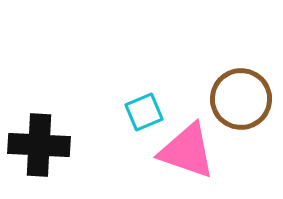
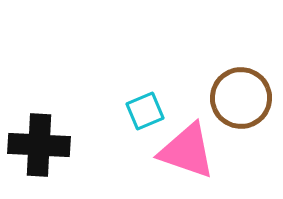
brown circle: moved 1 px up
cyan square: moved 1 px right, 1 px up
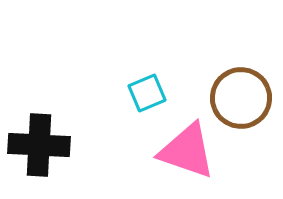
cyan square: moved 2 px right, 18 px up
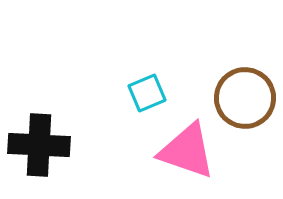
brown circle: moved 4 px right
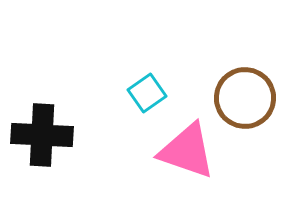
cyan square: rotated 12 degrees counterclockwise
black cross: moved 3 px right, 10 px up
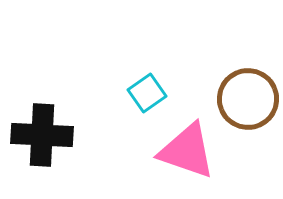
brown circle: moved 3 px right, 1 px down
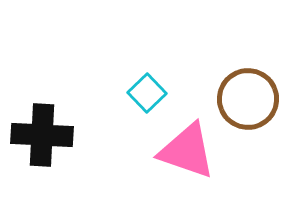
cyan square: rotated 9 degrees counterclockwise
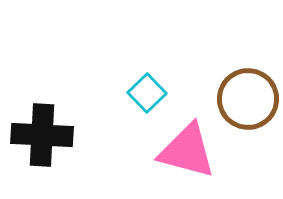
pink triangle: rotated 4 degrees counterclockwise
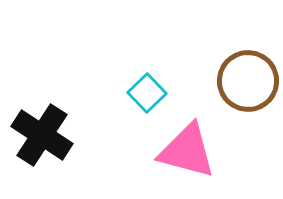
brown circle: moved 18 px up
black cross: rotated 30 degrees clockwise
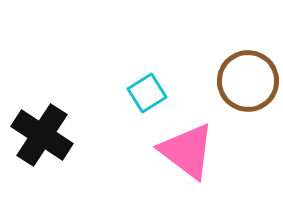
cyan square: rotated 12 degrees clockwise
pink triangle: rotated 22 degrees clockwise
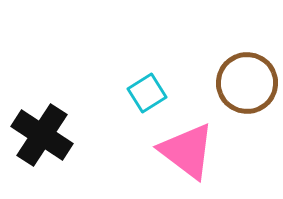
brown circle: moved 1 px left, 2 px down
